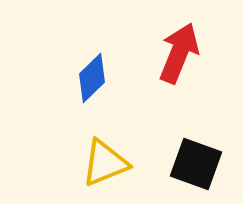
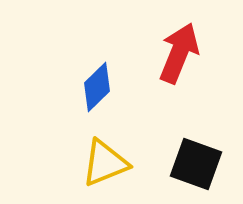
blue diamond: moved 5 px right, 9 px down
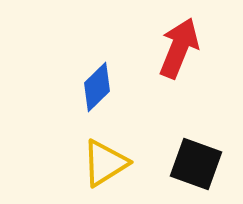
red arrow: moved 5 px up
yellow triangle: rotated 10 degrees counterclockwise
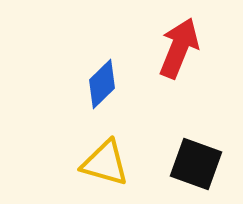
blue diamond: moved 5 px right, 3 px up
yellow triangle: rotated 48 degrees clockwise
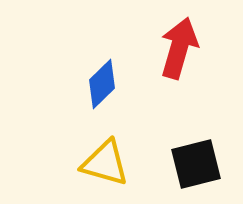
red arrow: rotated 6 degrees counterclockwise
black square: rotated 34 degrees counterclockwise
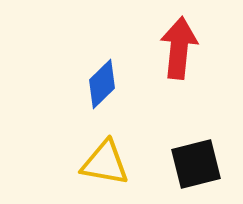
red arrow: rotated 10 degrees counterclockwise
yellow triangle: rotated 6 degrees counterclockwise
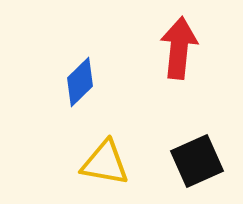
blue diamond: moved 22 px left, 2 px up
black square: moved 1 px right, 3 px up; rotated 10 degrees counterclockwise
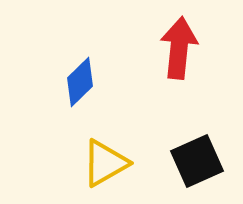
yellow triangle: rotated 40 degrees counterclockwise
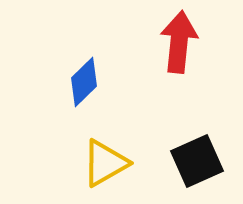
red arrow: moved 6 px up
blue diamond: moved 4 px right
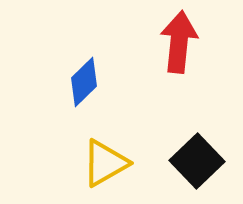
black square: rotated 20 degrees counterclockwise
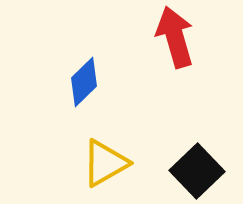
red arrow: moved 4 px left, 5 px up; rotated 22 degrees counterclockwise
black square: moved 10 px down
